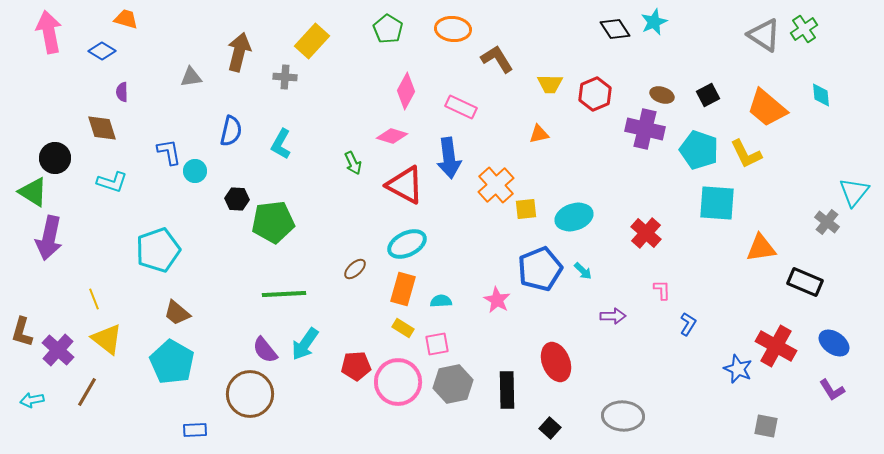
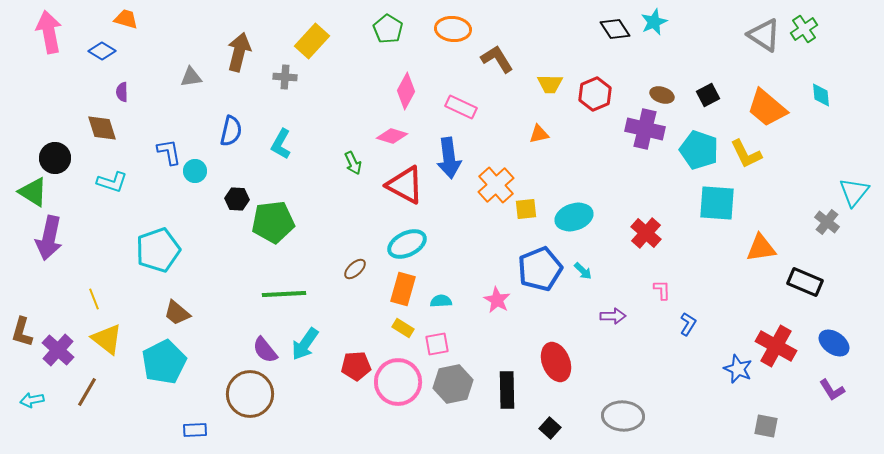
cyan pentagon at (172, 362): moved 8 px left; rotated 15 degrees clockwise
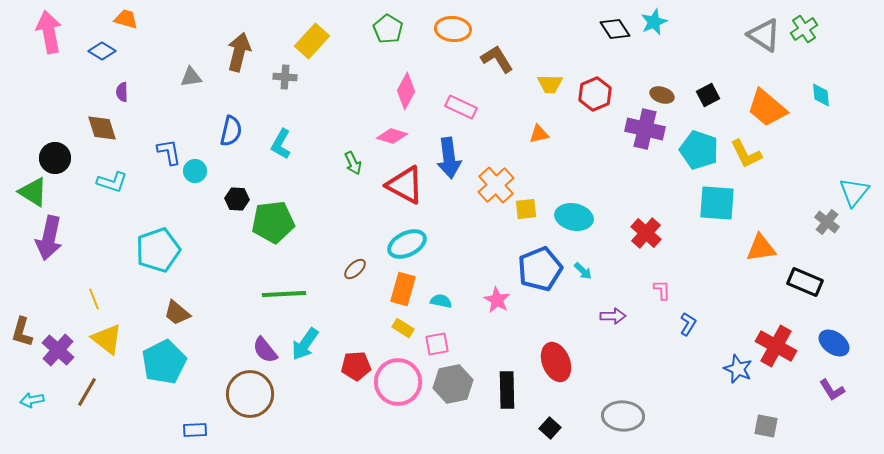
cyan ellipse at (574, 217): rotated 30 degrees clockwise
cyan semicircle at (441, 301): rotated 15 degrees clockwise
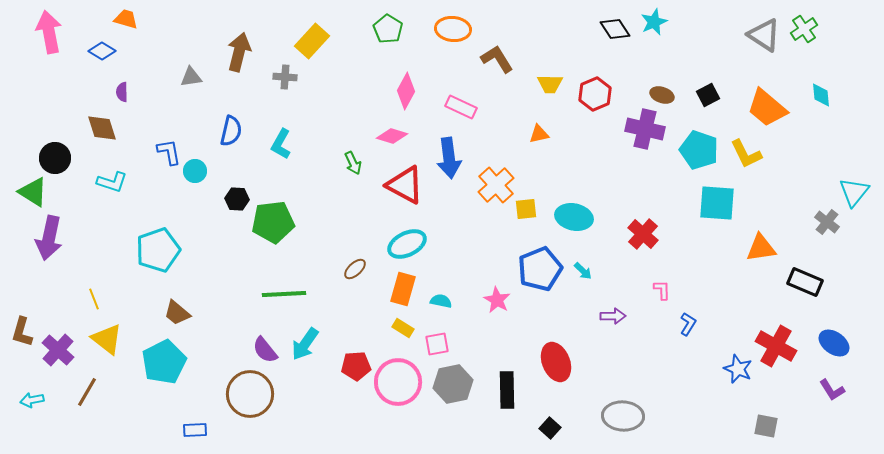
red cross at (646, 233): moved 3 px left, 1 px down
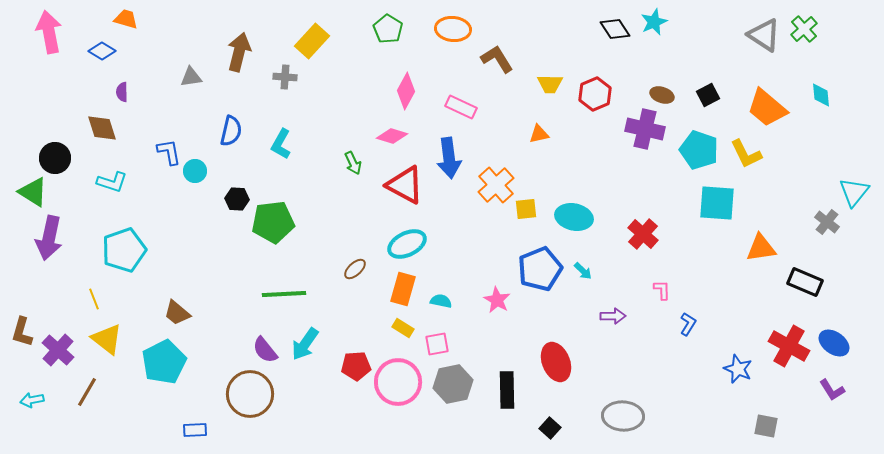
green cross at (804, 29): rotated 8 degrees counterclockwise
cyan pentagon at (158, 250): moved 34 px left
red cross at (776, 346): moved 13 px right
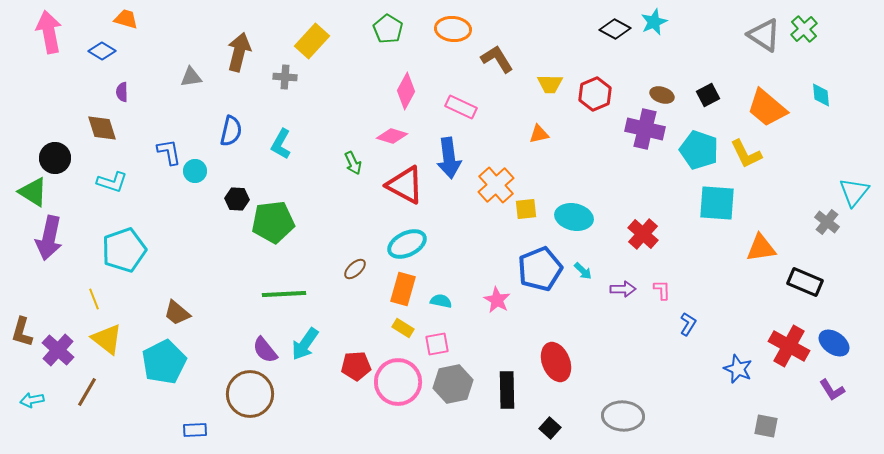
black diamond at (615, 29): rotated 28 degrees counterclockwise
purple arrow at (613, 316): moved 10 px right, 27 px up
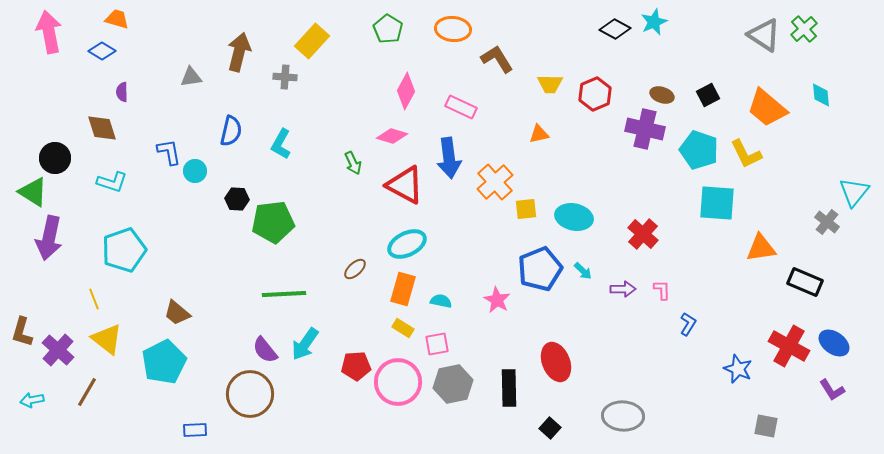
orange trapezoid at (126, 19): moved 9 px left
orange cross at (496, 185): moved 1 px left, 3 px up
black rectangle at (507, 390): moved 2 px right, 2 px up
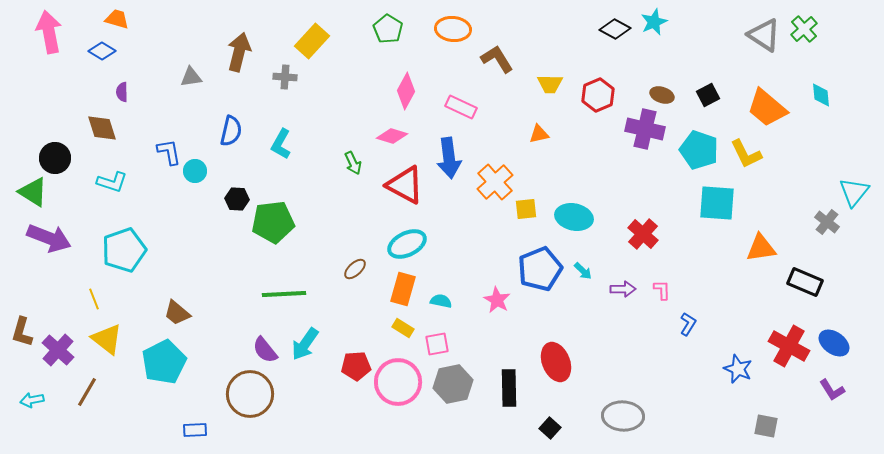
red hexagon at (595, 94): moved 3 px right, 1 px down
purple arrow at (49, 238): rotated 81 degrees counterclockwise
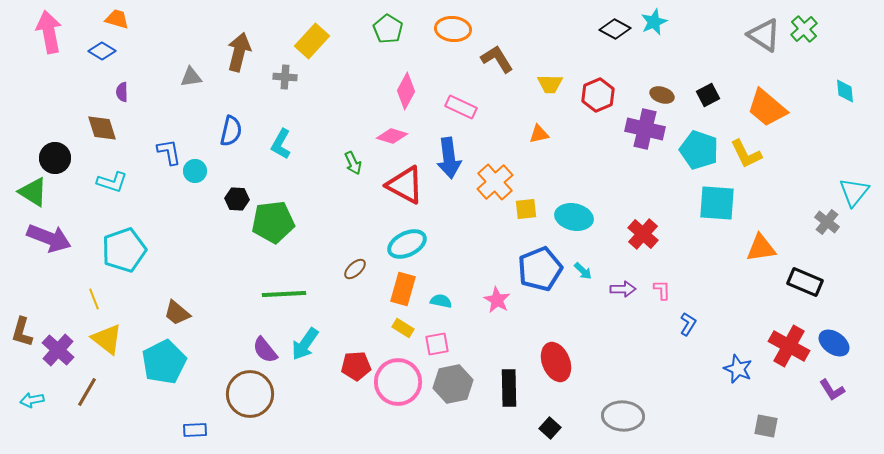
cyan diamond at (821, 95): moved 24 px right, 4 px up
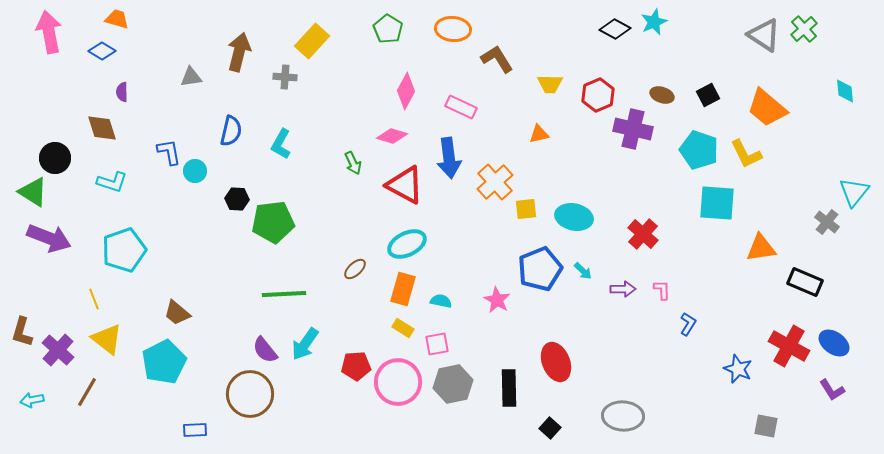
purple cross at (645, 129): moved 12 px left
